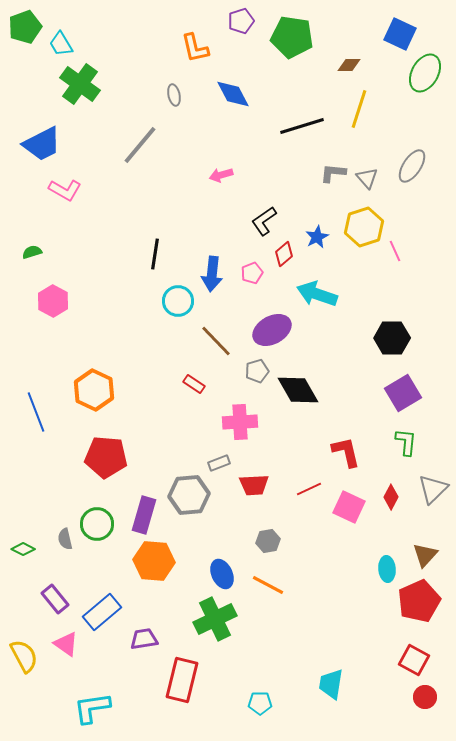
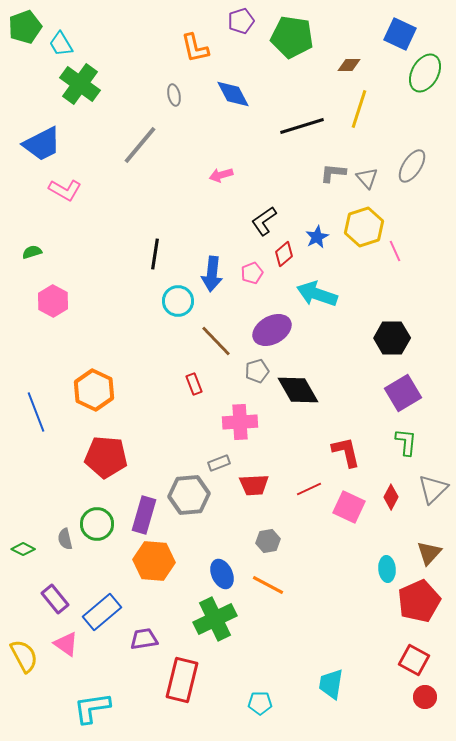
red rectangle at (194, 384): rotated 35 degrees clockwise
brown triangle at (425, 555): moved 4 px right, 2 px up
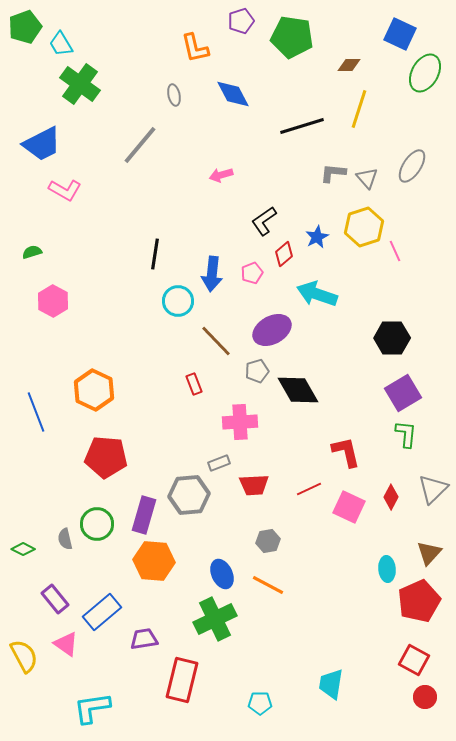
green L-shape at (406, 442): moved 8 px up
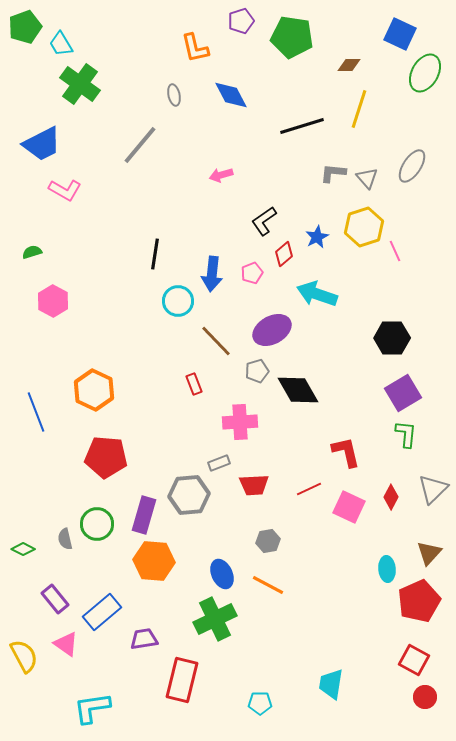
blue diamond at (233, 94): moved 2 px left, 1 px down
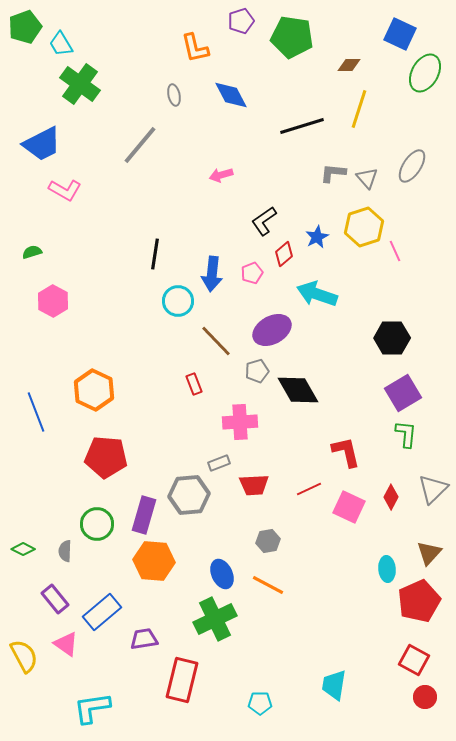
gray semicircle at (65, 539): moved 12 px down; rotated 15 degrees clockwise
cyan trapezoid at (331, 684): moved 3 px right, 1 px down
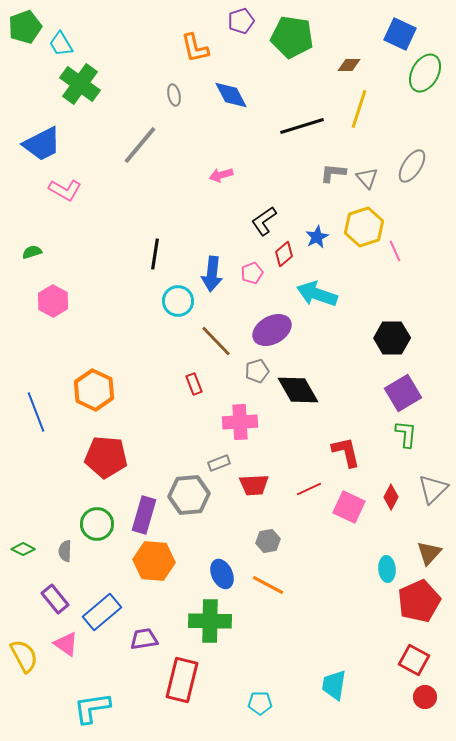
green cross at (215, 619): moved 5 px left, 2 px down; rotated 27 degrees clockwise
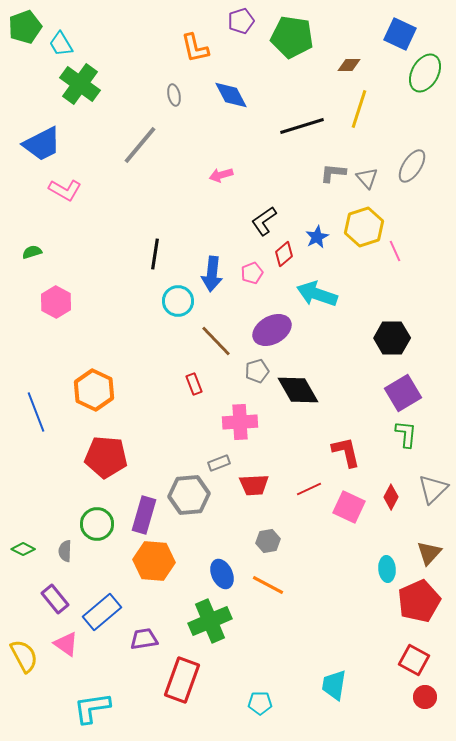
pink hexagon at (53, 301): moved 3 px right, 1 px down
green cross at (210, 621): rotated 24 degrees counterclockwise
red rectangle at (182, 680): rotated 6 degrees clockwise
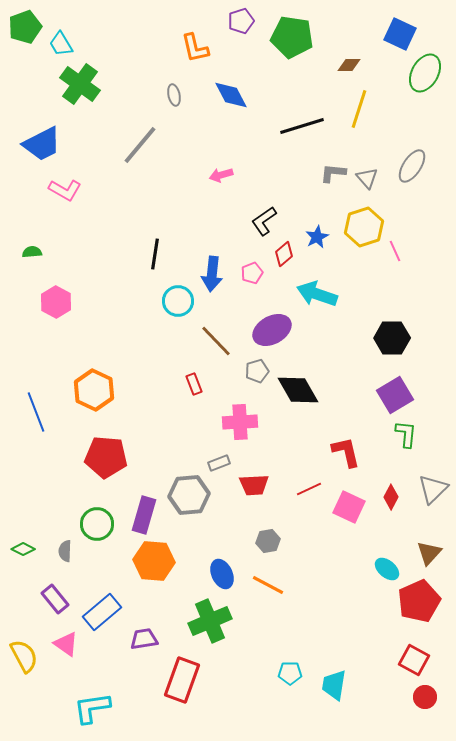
green semicircle at (32, 252): rotated 12 degrees clockwise
purple square at (403, 393): moved 8 px left, 2 px down
cyan ellipse at (387, 569): rotated 45 degrees counterclockwise
cyan pentagon at (260, 703): moved 30 px right, 30 px up
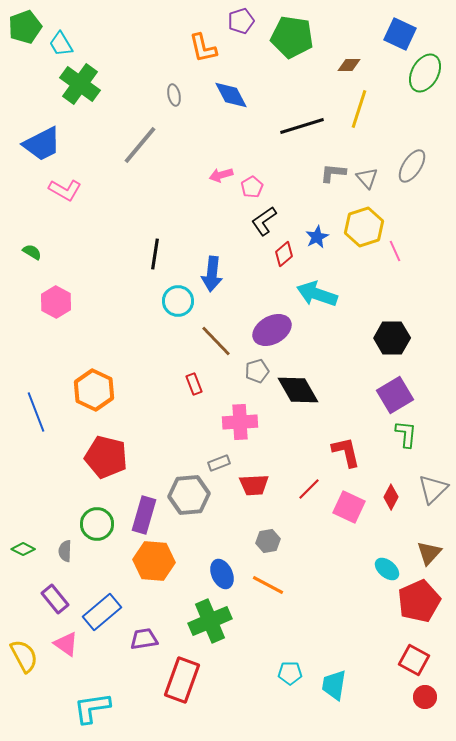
orange L-shape at (195, 48): moved 8 px right
green semicircle at (32, 252): rotated 36 degrees clockwise
pink pentagon at (252, 273): moved 86 px up; rotated 10 degrees counterclockwise
red pentagon at (106, 457): rotated 9 degrees clockwise
red line at (309, 489): rotated 20 degrees counterclockwise
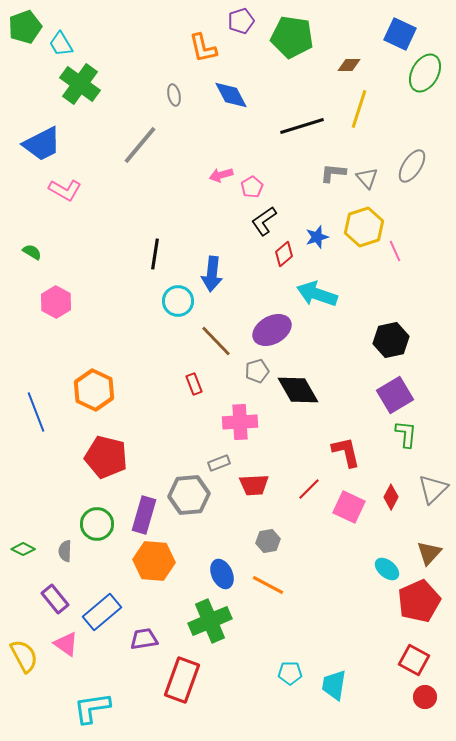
blue star at (317, 237): rotated 10 degrees clockwise
black hexagon at (392, 338): moved 1 px left, 2 px down; rotated 12 degrees counterclockwise
